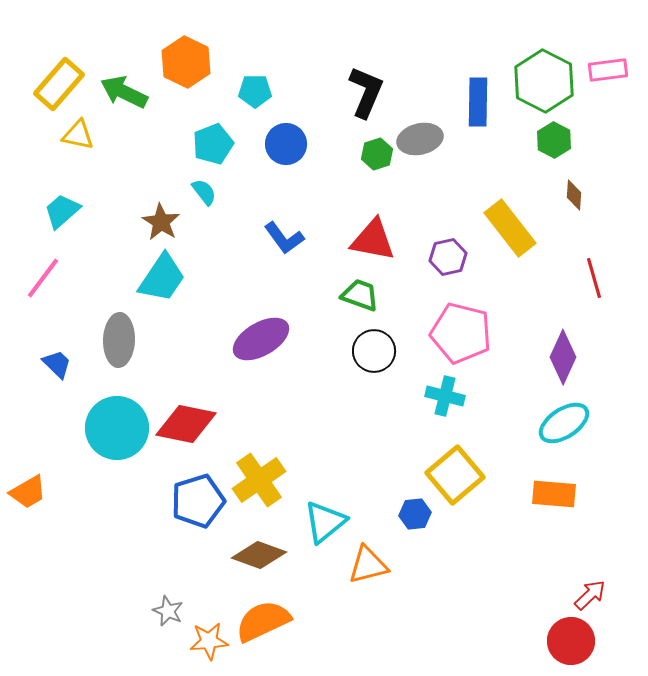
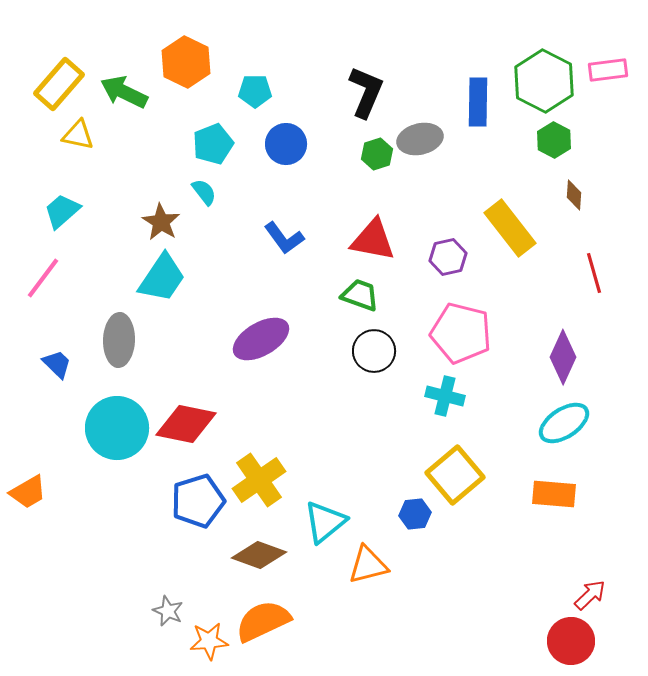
red line at (594, 278): moved 5 px up
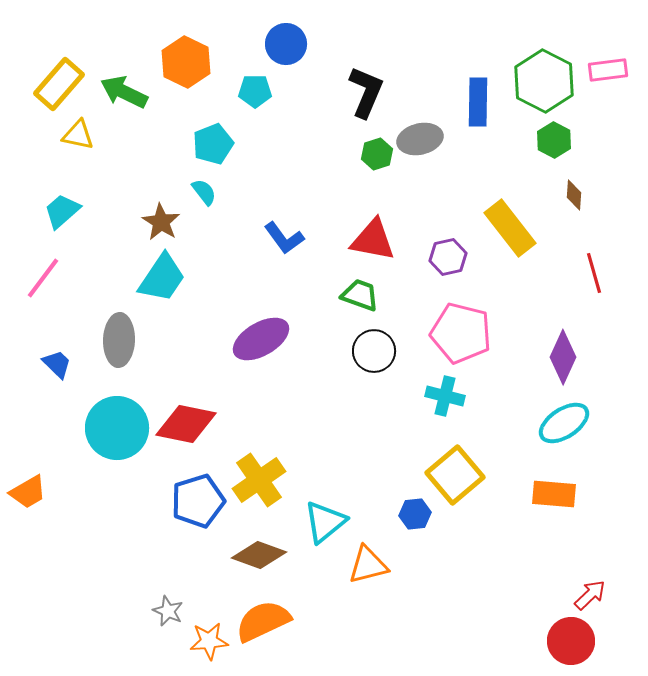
blue circle at (286, 144): moved 100 px up
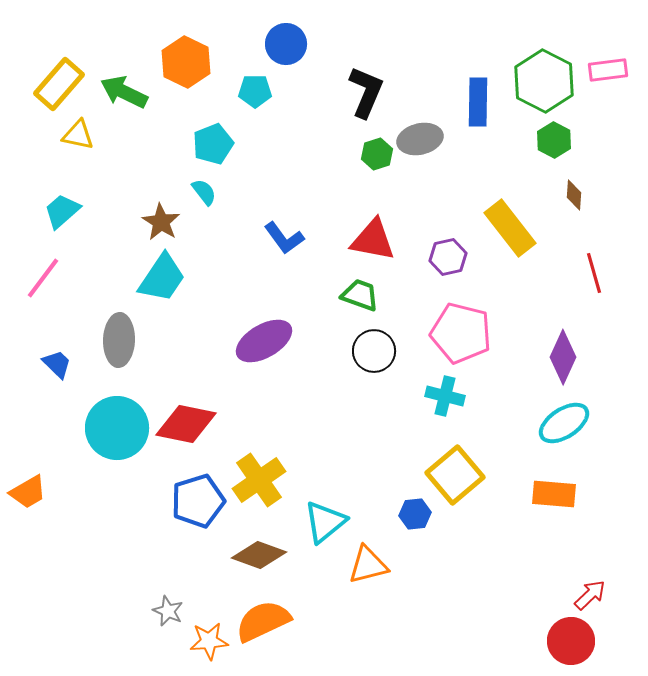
purple ellipse at (261, 339): moved 3 px right, 2 px down
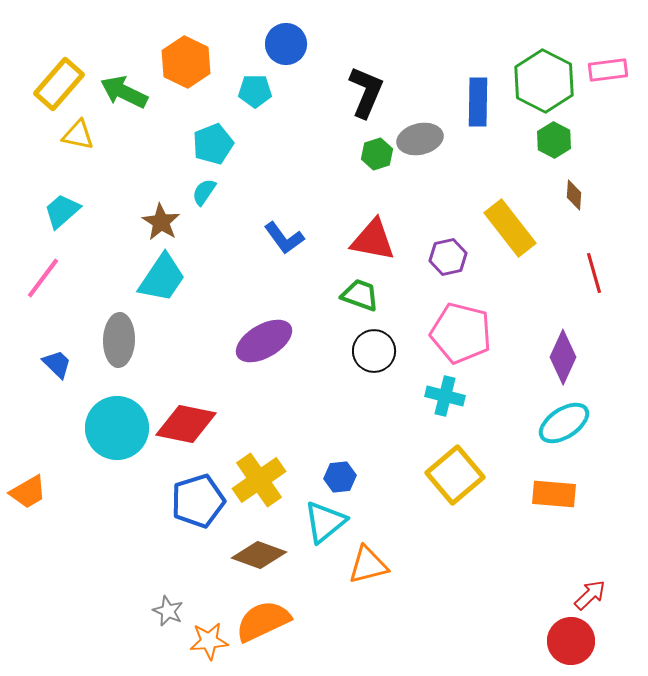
cyan semicircle at (204, 192): rotated 108 degrees counterclockwise
blue hexagon at (415, 514): moved 75 px left, 37 px up
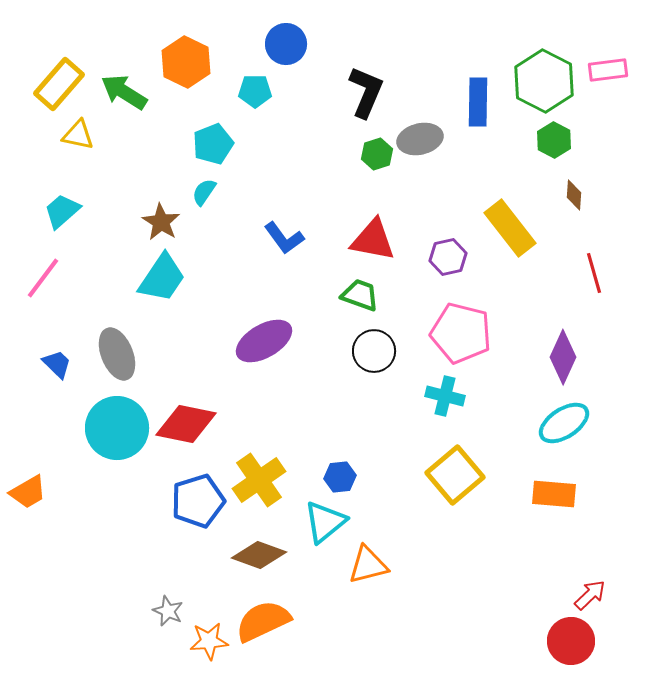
green arrow at (124, 92): rotated 6 degrees clockwise
gray ellipse at (119, 340): moved 2 px left, 14 px down; rotated 24 degrees counterclockwise
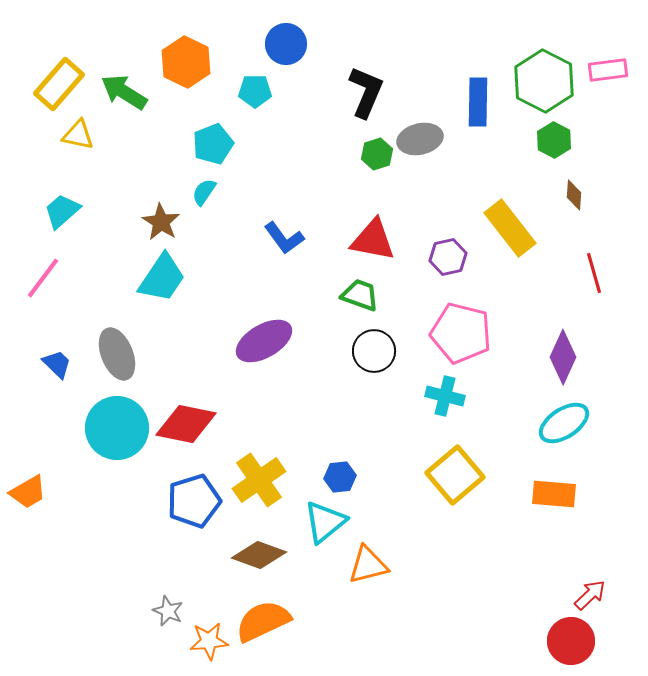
blue pentagon at (198, 501): moved 4 px left
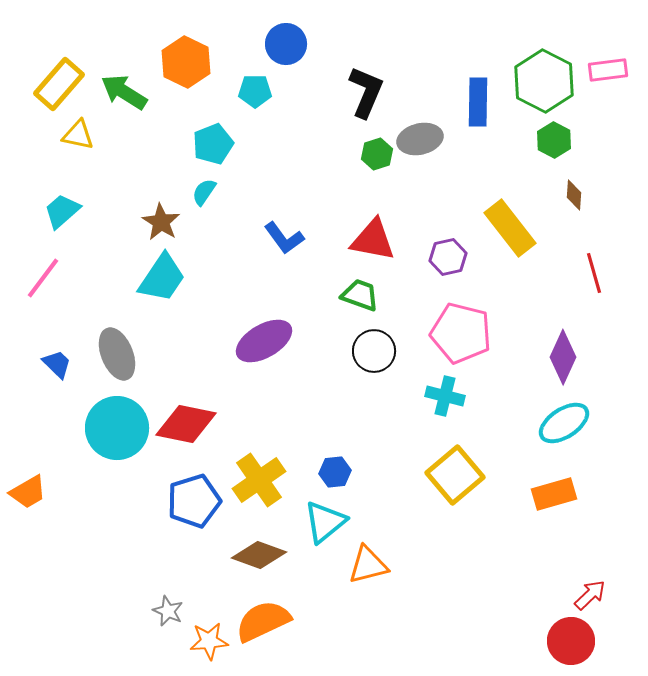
blue hexagon at (340, 477): moved 5 px left, 5 px up
orange rectangle at (554, 494): rotated 21 degrees counterclockwise
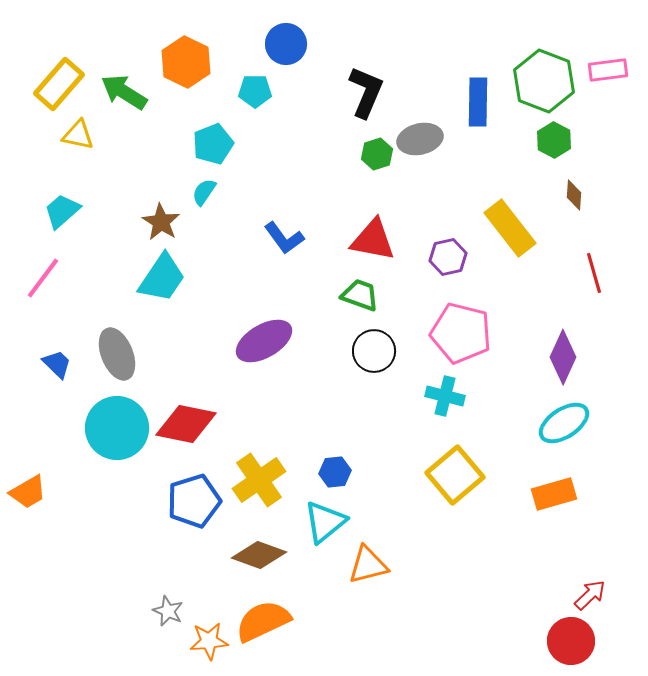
green hexagon at (544, 81): rotated 6 degrees counterclockwise
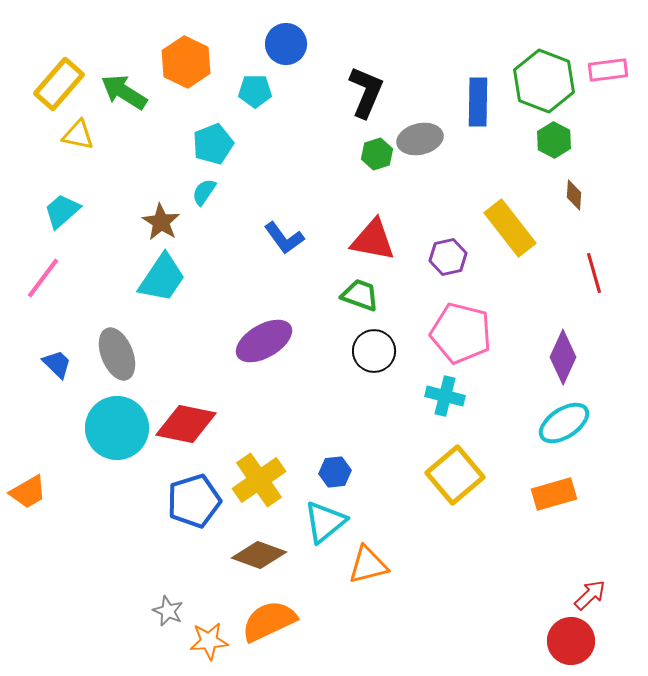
orange semicircle at (263, 621): moved 6 px right
